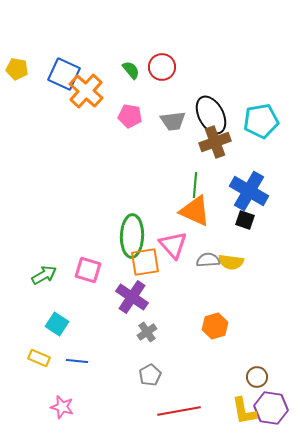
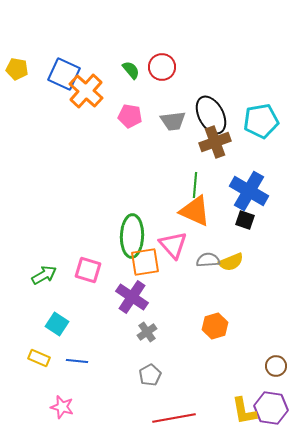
yellow semicircle: rotated 30 degrees counterclockwise
brown circle: moved 19 px right, 11 px up
red line: moved 5 px left, 7 px down
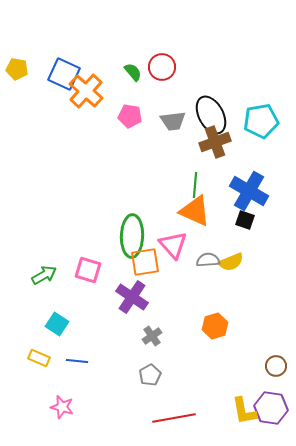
green semicircle: moved 2 px right, 2 px down
gray cross: moved 5 px right, 4 px down
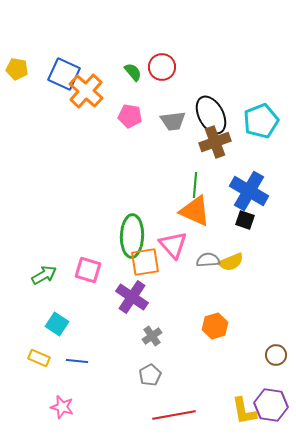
cyan pentagon: rotated 12 degrees counterclockwise
brown circle: moved 11 px up
purple hexagon: moved 3 px up
red line: moved 3 px up
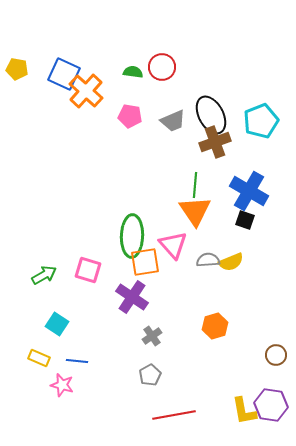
green semicircle: rotated 42 degrees counterclockwise
gray trapezoid: rotated 16 degrees counterclockwise
orange triangle: rotated 32 degrees clockwise
pink star: moved 22 px up
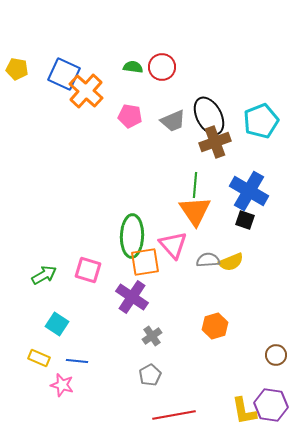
green semicircle: moved 5 px up
black ellipse: moved 2 px left, 1 px down
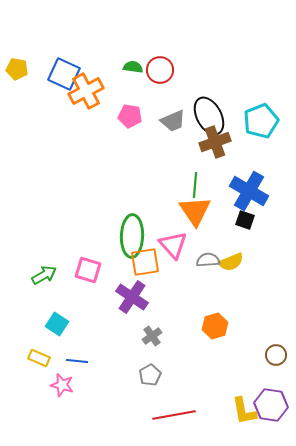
red circle: moved 2 px left, 3 px down
orange cross: rotated 20 degrees clockwise
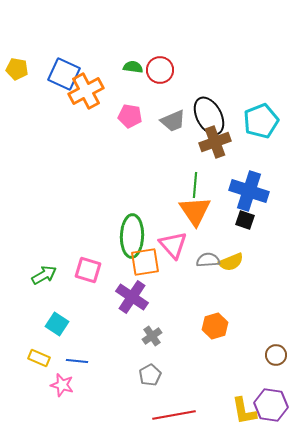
blue cross: rotated 12 degrees counterclockwise
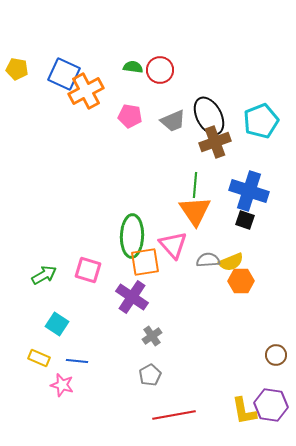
orange hexagon: moved 26 px right, 45 px up; rotated 15 degrees clockwise
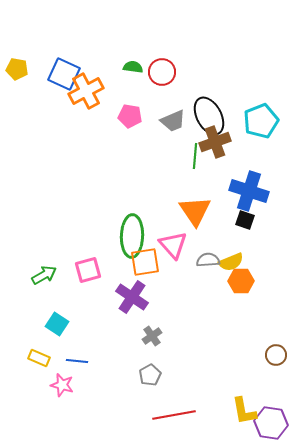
red circle: moved 2 px right, 2 px down
green line: moved 29 px up
pink square: rotated 32 degrees counterclockwise
purple hexagon: moved 18 px down
